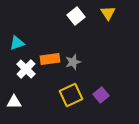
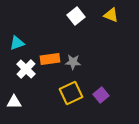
yellow triangle: moved 3 px right, 2 px down; rotated 35 degrees counterclockwise
gray star: rotated 21 degrees clockwise
yellow square: moved 2 px up
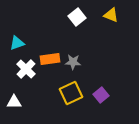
white square: moved 1 px right, 1 px down
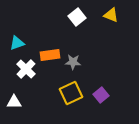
orange rectangle: moved 4 px up
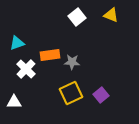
gray star: moved 1 px left
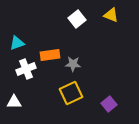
white square: moved 2 px down
gray star: moved 1 px right, 2 px down
white cross: rotated 24 degrees clockwise
purple square: moved 8 px right, 9 px down
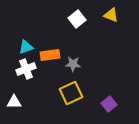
cyan triangle: moved 9 px right, 4 px down
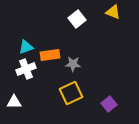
yellow triangle: moved 2 px right, 3 px up
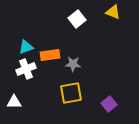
yellow square: rotated 15 degrees clockwise
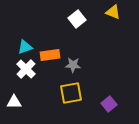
cyan triangle: moved 1 px left
gray star: moved 1 px down
white cross: rotated 24 degrees counterclockwise
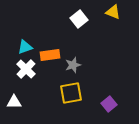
white square: moved 2 px right
gray star: rotated 21 degrees counterclockwise
